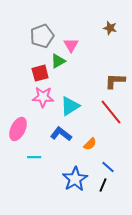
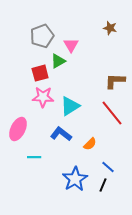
red line: moved 1 px right, 1 px down
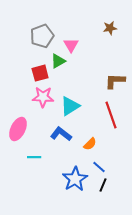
brown star: rotated 24 degrees counterclockwise
red line: moved 1 px left, 2 px down; rotated 20 degrees clockwise
blue line: moved 9 px left
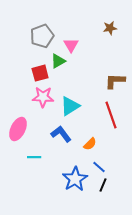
blue L-shape: rotated 15 degrees clockwise
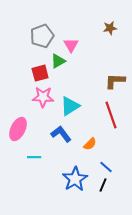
blue line: moved 7 px right
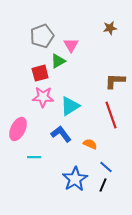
orange semicircle: rotated 112 degrees counterclockwise
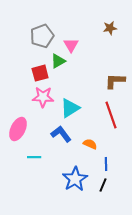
cyan triangle: moved 2 px down
blue line: moved 3 px up; rotated 48 degrees clockwise
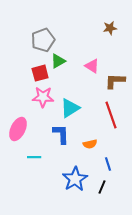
gray pentagon: moved 1 px right, 4 px down
pink triangle: moved 21 px right, 21 px down; rotated 28 degrees counterclockwise
blue L-shape: rotated 35 degrees clockwise
orange semicircle: rotated 144 degrees clockwise
blue line: moved 2 px right; rotated 16 degrees counterclockwise
black line: moved 1 px left, 2 px down
